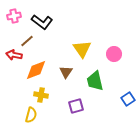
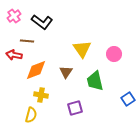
pink cross: rotated 24 degrees counterclockwise
brown line: rotated 48 degrees clockwise
purple square: moved 1 px left, 2 px down
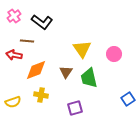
green trapezoid: moved 6 px left, 3 px up
yellow semicircle: moved 18 px left, 13 px up; rotated 56 degrees clockwise
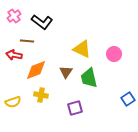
yellow triangle: rotated 30 degrees counterclockwise
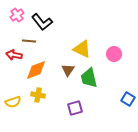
pink cross: moved 3 px right, 1 px up
black L-shape: rotated 15 degrees clockwise
brown line: moved 2 px right
brown triangle: moved 2 px right, 2 px up
yellow cross: moved 3 px left
blue square: rotated 24 degrees counterclockwise
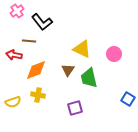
pink cross: moved 4 px up
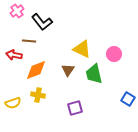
green trapezoid: moved 5 px right, 4 px up
yellow semicircle: moved 1 px down
